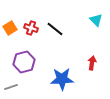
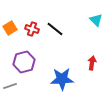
red cross: moved 1 px right, 1 px down
gray line: moved 1 px left, 1 px up
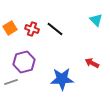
red arrow: rotated 72 degrees counterclockwise
gray line: moved 1 px right, 4 px up
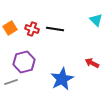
black line: rotated 30 degrees counterclockwise
blue star: rotated 25 degrees counterclockwise
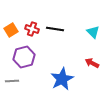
cyan triangle: moved 3 px left, 12 px down
orange square: moved 1 px right, 2 px down
purple hexagon: moved 5 px up
gray line: moved 1 px right, 1 px up; rotated 16 degrees clockwise
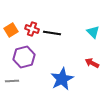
black line: moved 3 px left, 4 px down
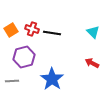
blue star: moved 10 px left; rotated 10 degrees counterclockwise
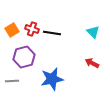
orange square: moved 1 px right
blue star: rotated 25 degrees clockwise
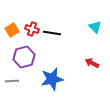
cyan triangle: moved 2 px right, 5 px up
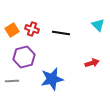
cyan triangle: moved 3 px right, 2 px up
black line: moved 9 px right
red arrow: rotated 136 degrees clockwise
